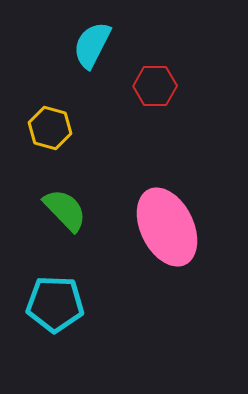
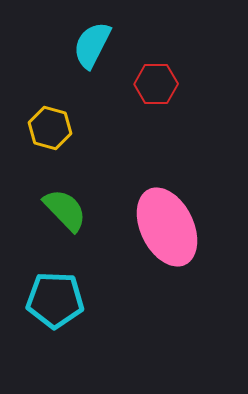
red hexagon: moved 1 px right, 2 px up
cyan pentagon: moved 4 px up
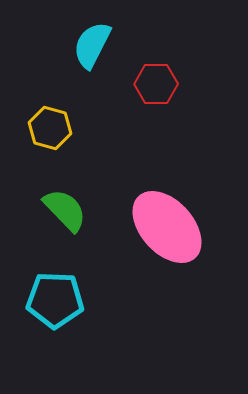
pink ellipse: rotated 16 degrees counterclockwise
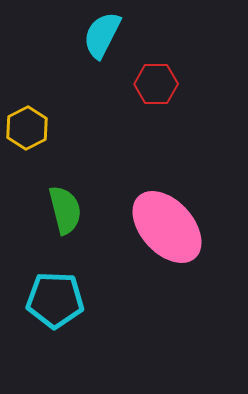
cyan semicircle: moved 10 px right, 10 px up
yellow hexagon: moved 23 px left; rotated 18 degrees clockwise
green semicircle: rotated 30 degrees clockwise
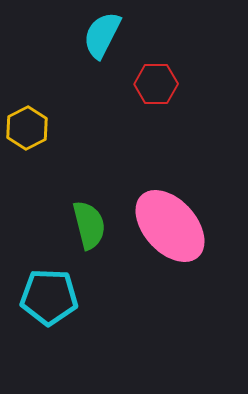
green semicircle: moved 24 px right, 15 px down
pink ellipse: moved 3 px right, 1 px up
cyan pentagon: moved 6 px left, 3 px up
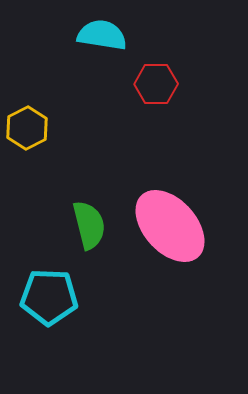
cyan semicircle: rotated 72 degrees clockwise
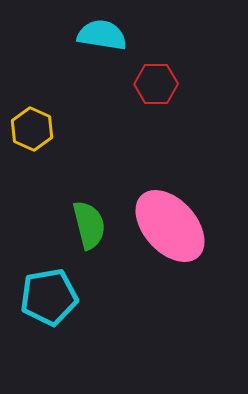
yellow hexagon: moved 5 px right, 1 px down; rotated 9 degrees counterclockwise
cyan pentagon: rotated 12 degrees counterclockwise
